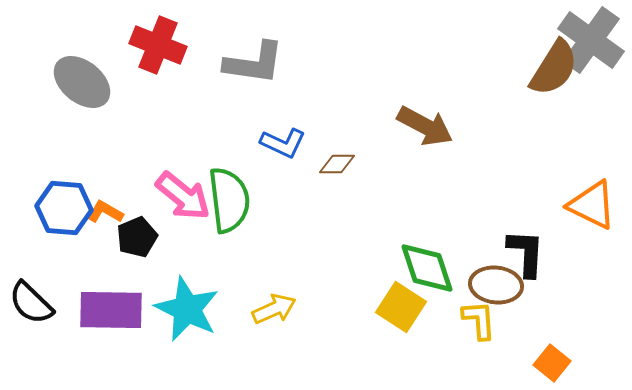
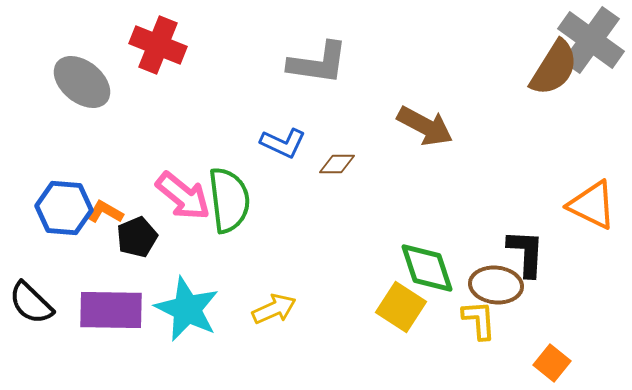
gray L-shape: moved 64 px right
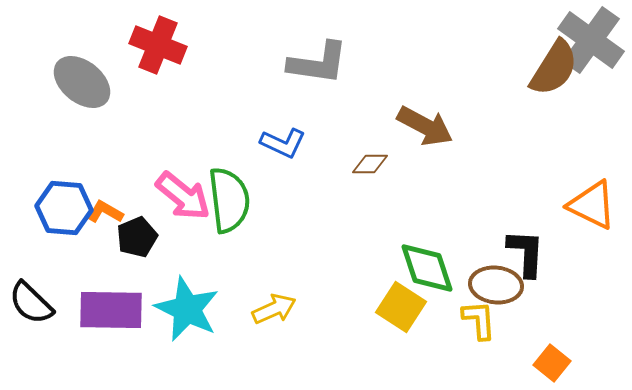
brown diamond: moved 33 px right
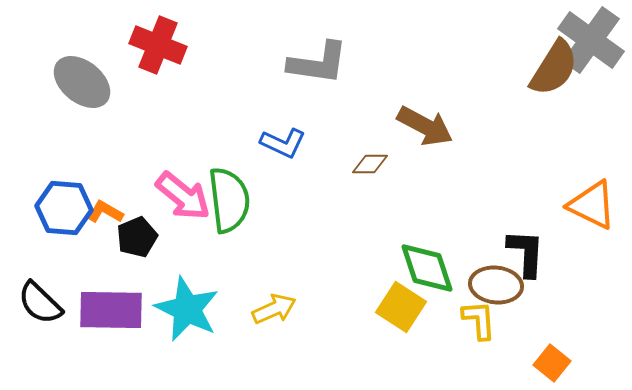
black semicircle: moved 9 px right
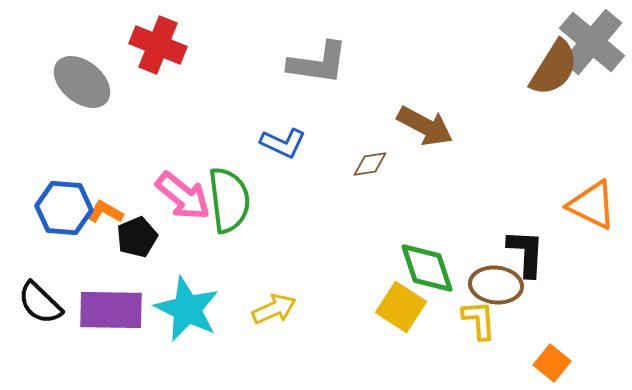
gray cross: moved 1 px right, 2 px down; rotated 4 degrees clockwise
brown diamond: rotated 9 degrees counterclockwise
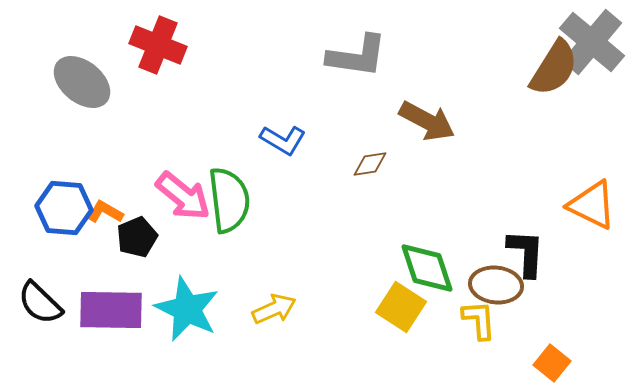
gray L-shape: moved 39 px right, 7 px up
brown arrow: moved 2 px right, 5 px up
blue L-shape: moved 3 px up; rotated 6 degrees clockwise
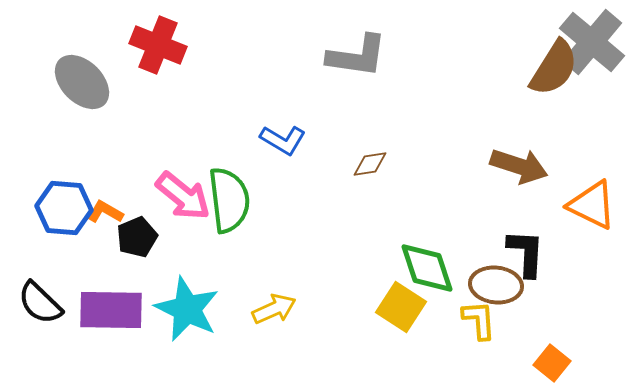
gray ellipse: rotated 6 degrees clockwise
brown arrow: moved 92 px right, 45 px down; rotated 10 degrees counterclockwise
